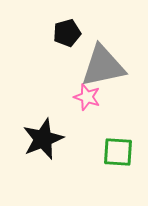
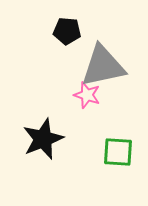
black pentagon: moved 2 px up; rotated 20 degrees clockwise
pink star: moved 2 px up
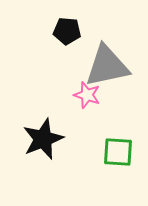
gray triangle: moved 4 px right
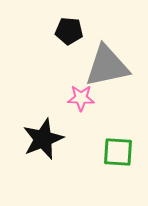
black pentagon: moved 2 px right
pink star: moved 6 px left, 3 px down; rotated 16 degrees counterclockwise
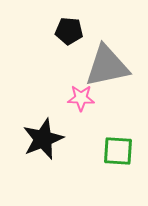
green square: moved 1 px up
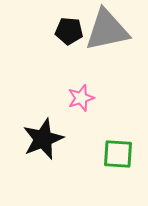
gray triangle: moved 36 px up
pink star: rotated 20 degrees counterclockwise
green square: moved 3 px down
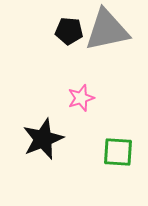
green square: moved 2 px up
